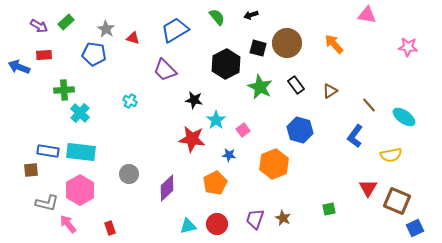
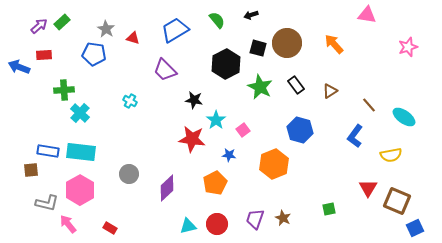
green semicircle at (217, 17): moved 3 px down
green rectangle at (66, 22): moved 4 px left
purple arrow at (39, 26): rotated 72 degrees counterclockwise
pink star at (408, 47): rotated 24 degrees counterclockwise
red rectangle at (110, 228): rotated 40 degrees counterclockwise
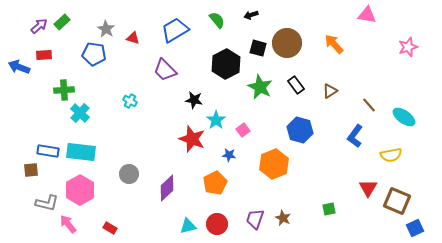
red star at (192, 139): rotated 12 degrees clockwise
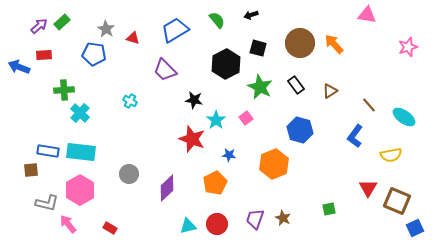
brown circle at (287, 43): moved 13 px right
pink square at (243, 130): moved 3 px right, 12 px up
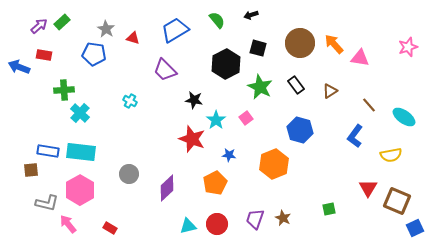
pink triangle at (367, 15): moved 7 px left, 43 px down
red rectangle at (44, 55): rotated 14 degrees clockwise
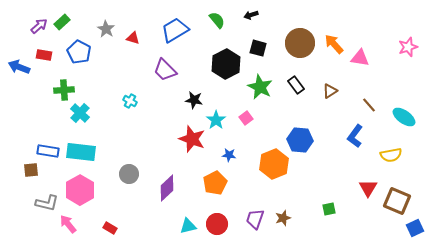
blue pentagon at (94, 54): moved 15 px left, 2 px up; rotated 20 degrees clockwise
blue hexagon at (300, 130): moved 10 px down; rotated 10 degrees counterclockwise
brown star at (283, 218): rotated 28 degrees clockwise
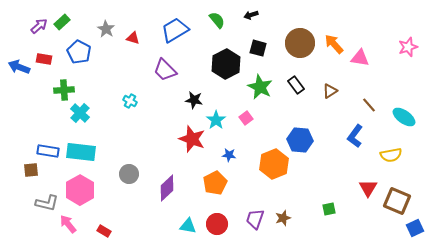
red rectangle at (44, 55): moved 4 px down
cyan triangle at (188, 226): rotated 24 degrees clockwise
red rectangle at (110, 228): moved 6 px left, 3 px down
